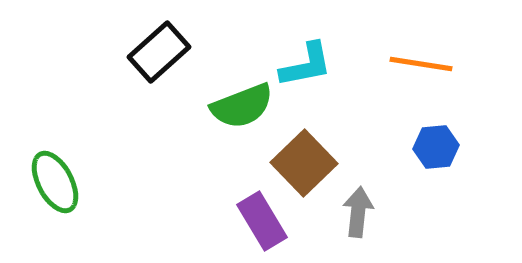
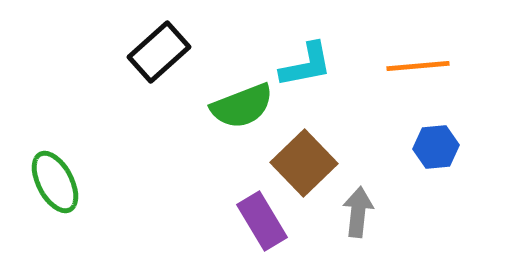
orange line: moved 3 px left, 2 px down; rotated 14 degrees counterclockwise
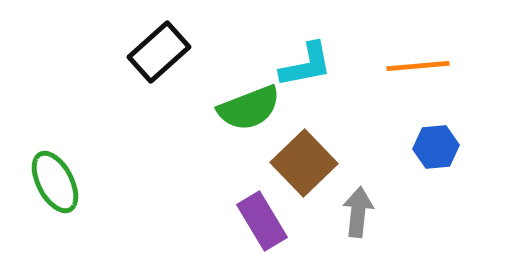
green semicircle: moved 7 px right, 2 px down
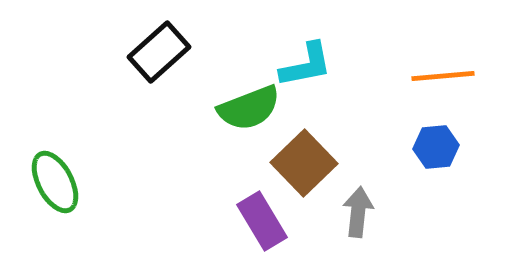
orange line: moved 25 px right, 10 px down
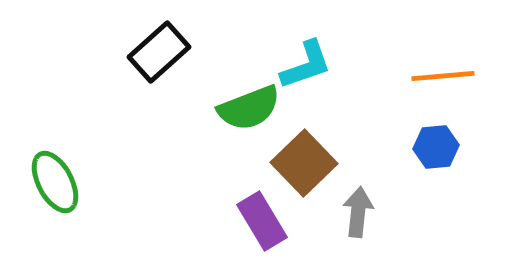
cyan L-shape: rotated 8 degrees counterclockwise
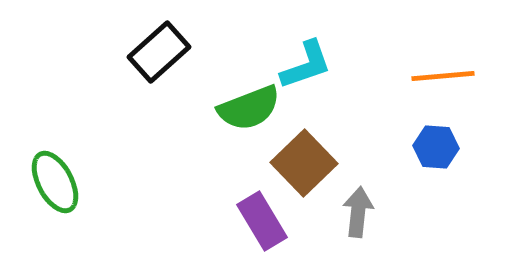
blue hexagon: rotated 9 degrees clockwise
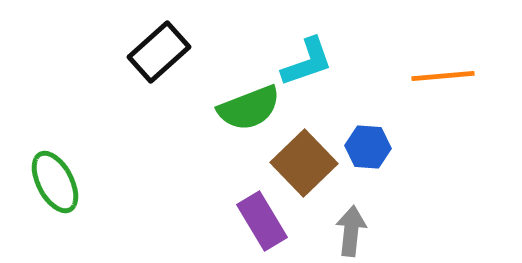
cyan L-shape: moved 1 px right, 3 px up
blue hexagon: moved 68 px left
gray arrow: moved 7 px left, 19 px down
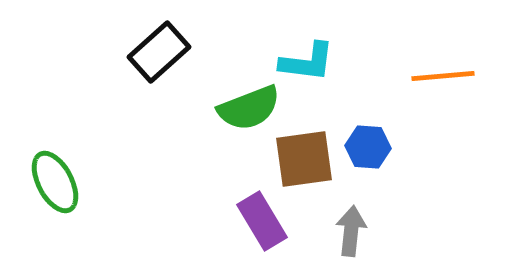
cyan L-shape: rotated 26 degrees clockwise
brown square: moved 4 px up; rotated 36 degrees clockwise
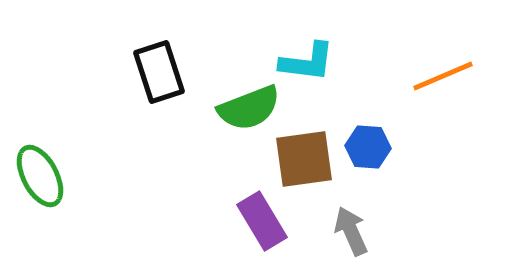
black rectangle: moved 20 px down; rotated 66 degrees counterclockwise
orange line: rotated 18 degrees counterclockwise
green ellipse: moved 15 px left, 6 px up
gray arrow: rotated 30 degrees counterclockwise
